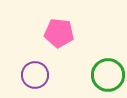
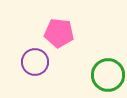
purple circle: moved 13 px up
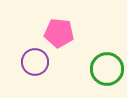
green circle: moved 1 px left, 6 px up
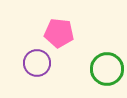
purple circle: moved 2 px right, 1 px down
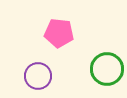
purple circle: moved 1 px right, 13 px down
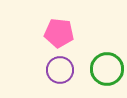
purple circle: moved 22 px right, 6 px up
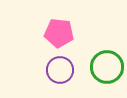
green circle: moved 2 px up
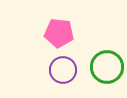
purple circle: moved 3 px right
